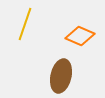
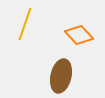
orange diamond: moved 1 px left, 1 px up; rotated 24 degrees clockwise
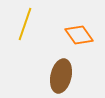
orange diamond: rotated 8 degrees clockwise
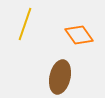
brown ellipse: moved 1 px left, 1 px down
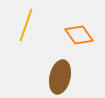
yellow line: moved 1 px right, 1 px down
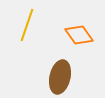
yellow line: moved 1 px right
